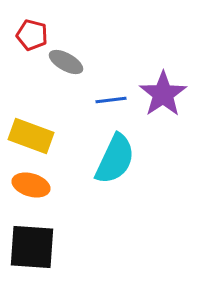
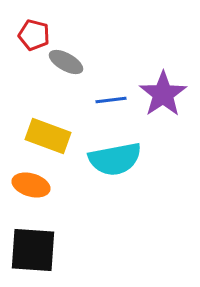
red pentagon: moved 2 px right
yellow rectangle: moved 17 px right
cyan semicircle: rotated 54 degrees clockwise
black square: moved 1 px right, 3 px down
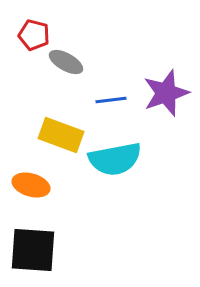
purple star: moved 3 px right, 1 px up; rotated 15 degrees clockwise
yellow rectangle: moved 13 px right, 1 px up
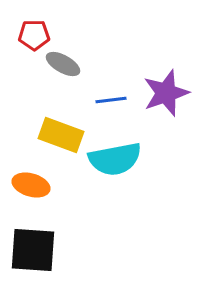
red pentagon: rotated 16 degrees counterclockwise
gray ellipse: moved 3 px left, 2 px down
